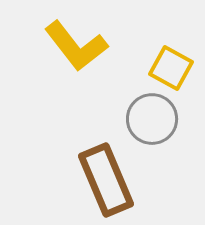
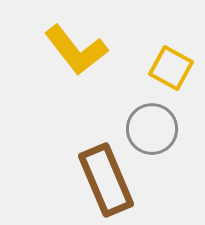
yellow L-shape: moved 4 px down
gray circle: moved 10 px down
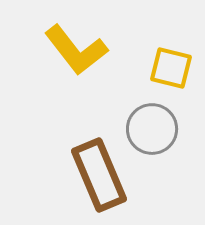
yellow square: rotated 15 degrees counterclockwise
brown rectangle: moved 7 px left, 5 px up
